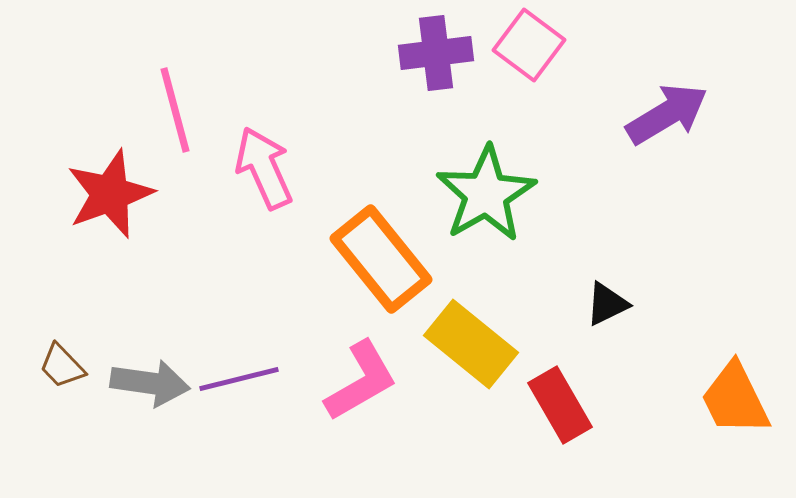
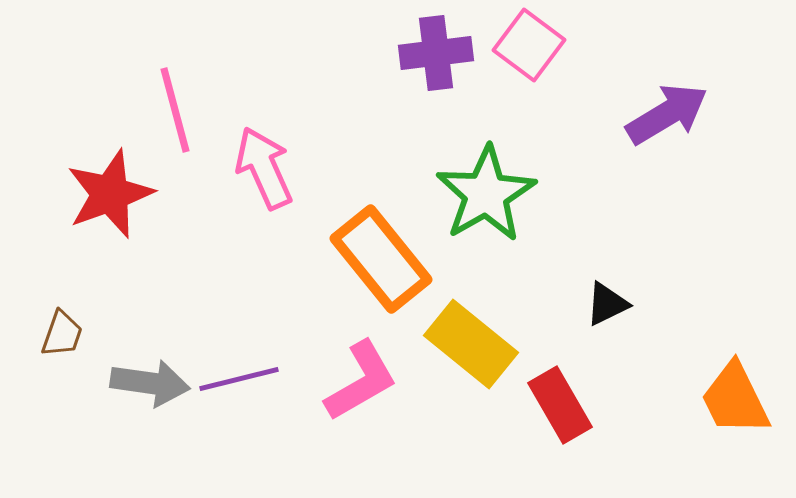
brown trapezoid: moved 32 px up; rotated 117 degrees counterclockwise
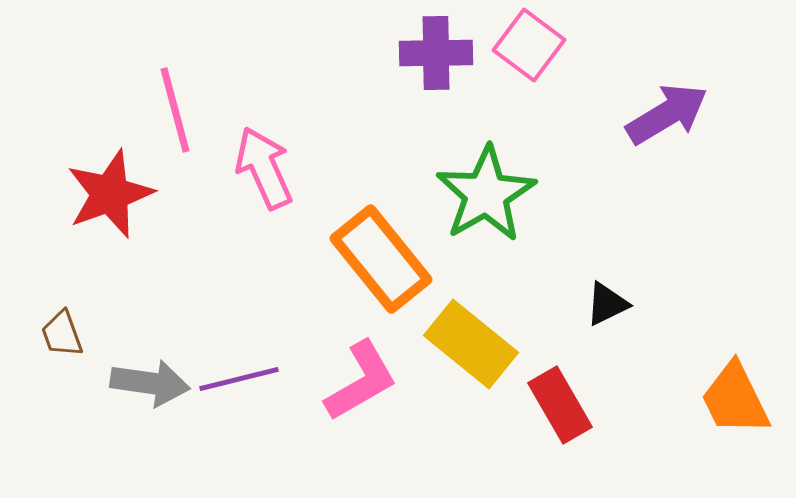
purple cross: rotated 6 degrees clockwise
brown trapezoid: rotated 141 degrees clockwise
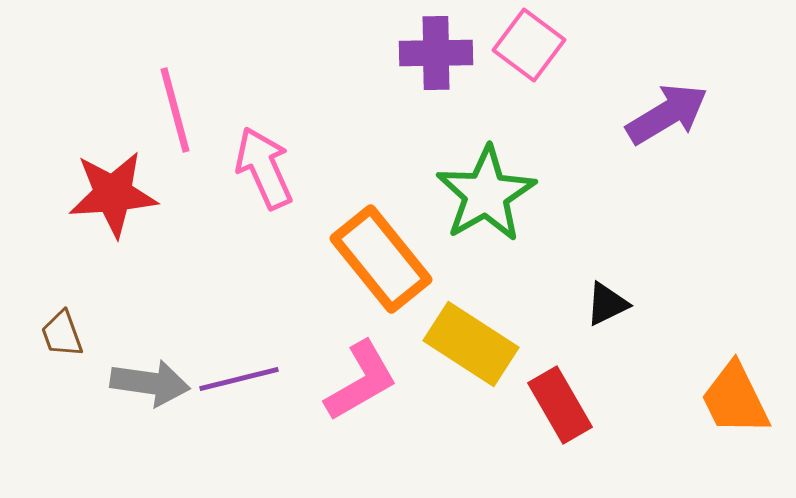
red star: moved 3 px right; rotated 16 degrees clockwise
yellow rectangle: rotated 6 degrees counterclockwise
